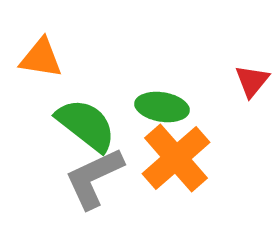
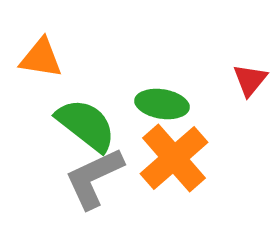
red triangle: moved 2 px left, 1 px up
green ellipse: moved 3 px up
orange cross: moved 2 px left
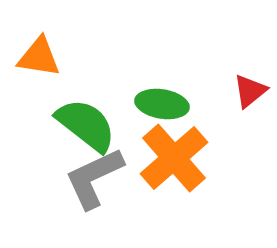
orange triangle: moved 2 px left, 1 px up
red triangle: moved 11 px down; rotated 12 degrees clockwise
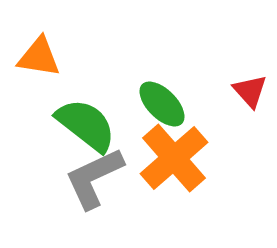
red triangle: rotated 33 degrees counterclockwise
green ellipse: rotated 36 degrees clockwise
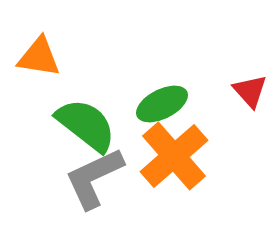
green ellipse: rotated 72 degrees counterclockwise
orange cross: moved 2 px up
